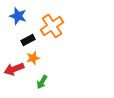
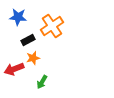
blue star: moved 1 px down; rotated 12 degrees counterclockwise
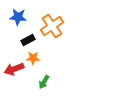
orange star: rotated 16 degrees clockwise
green arrow: moved 2 px right
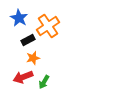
blue star: moved 1 px right, 1 px down; rotated 24 degrees clockwise
orange cross: moved 4 px left
orange star: rotated 16 degrees counterclockwise
red arrow: moved 9 px right, 8 px down
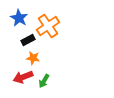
orange star: rotated 24 degrees clockwise
green arrow: moved 1 px up
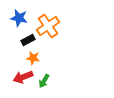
blue star: rotated 18 degrees counterclockwise
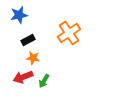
blue star: moved 3 px up; rotated 24 degrees counterclockwise
orange cross: moved 21 px right, 7 px down
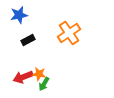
orange star: moved 6 px right, 16 px down
green arrow: moved 3 px down
